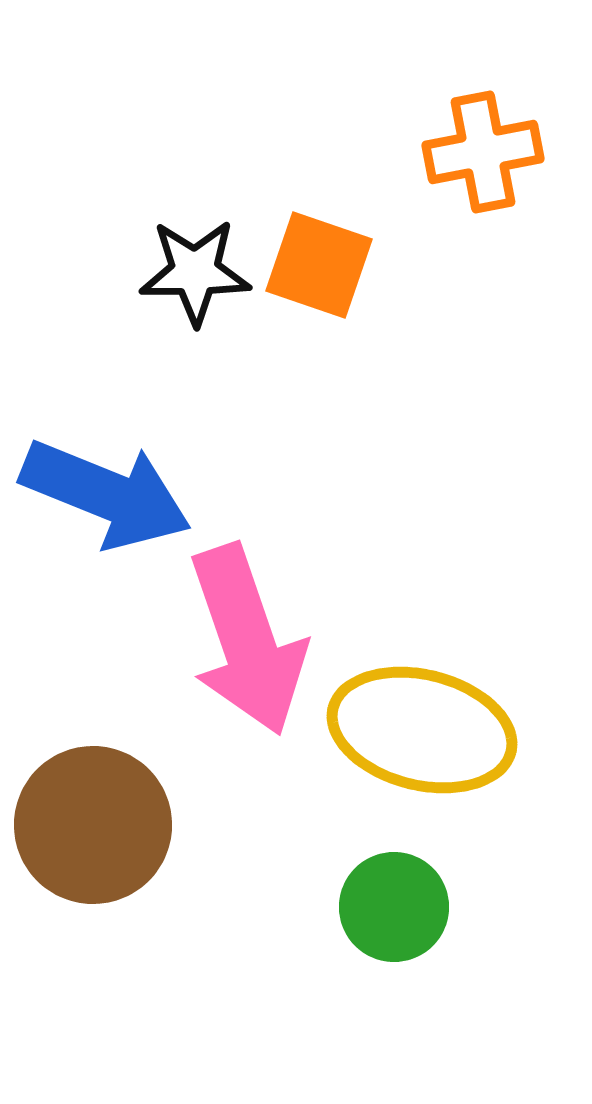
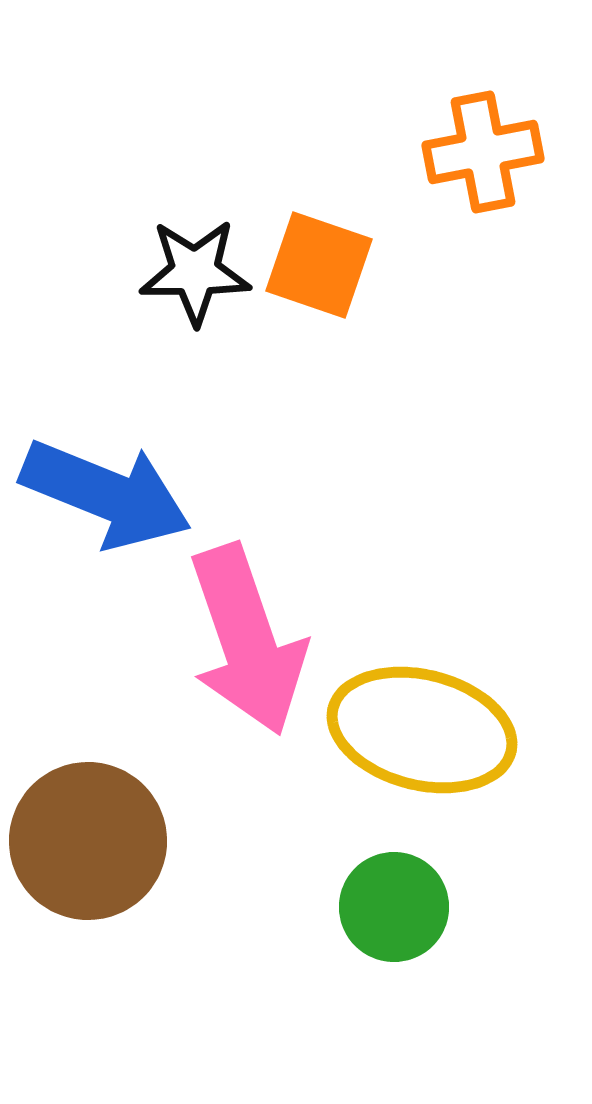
brown circle: moved 5 px left, 16 px down
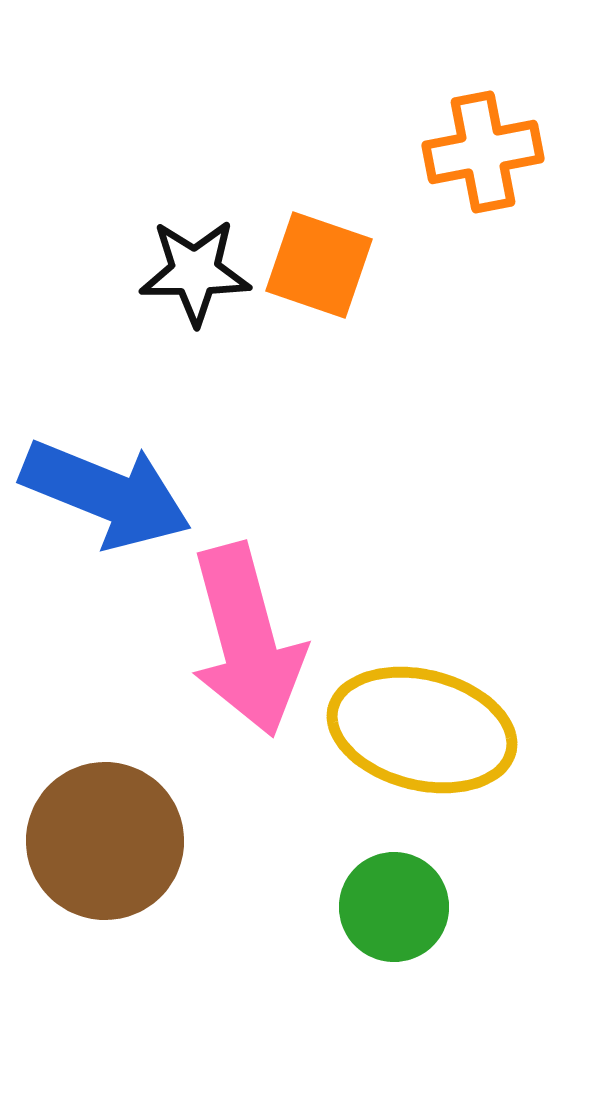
pink arrow: rotated 4 degrees clockwise
brown circle: moved 17 px right
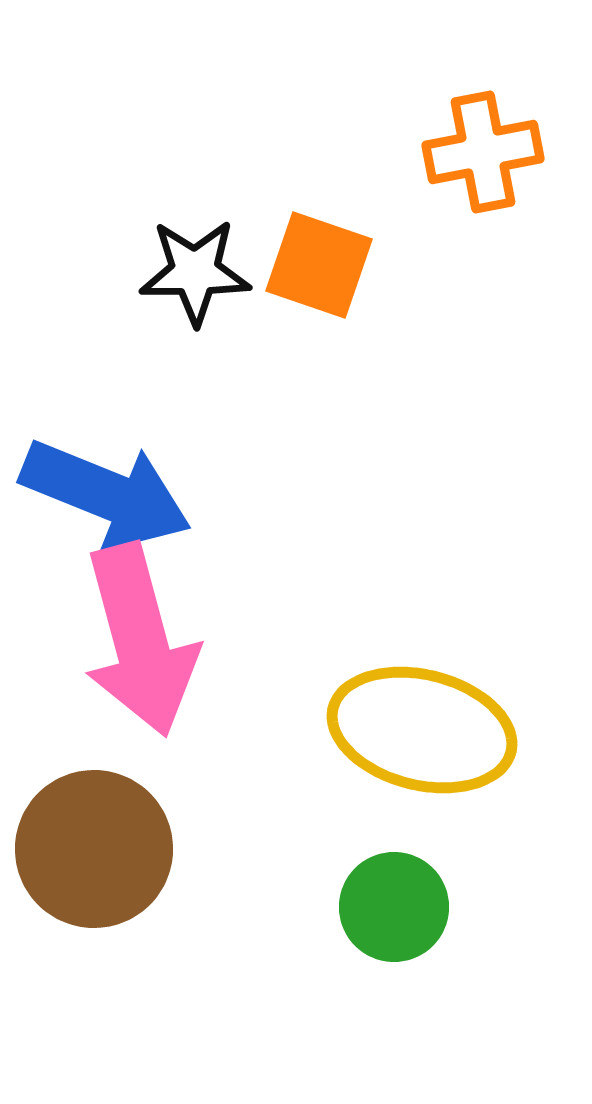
pink arrow: moved 107 px left
brown circle: moved 11 px left, 8 px down
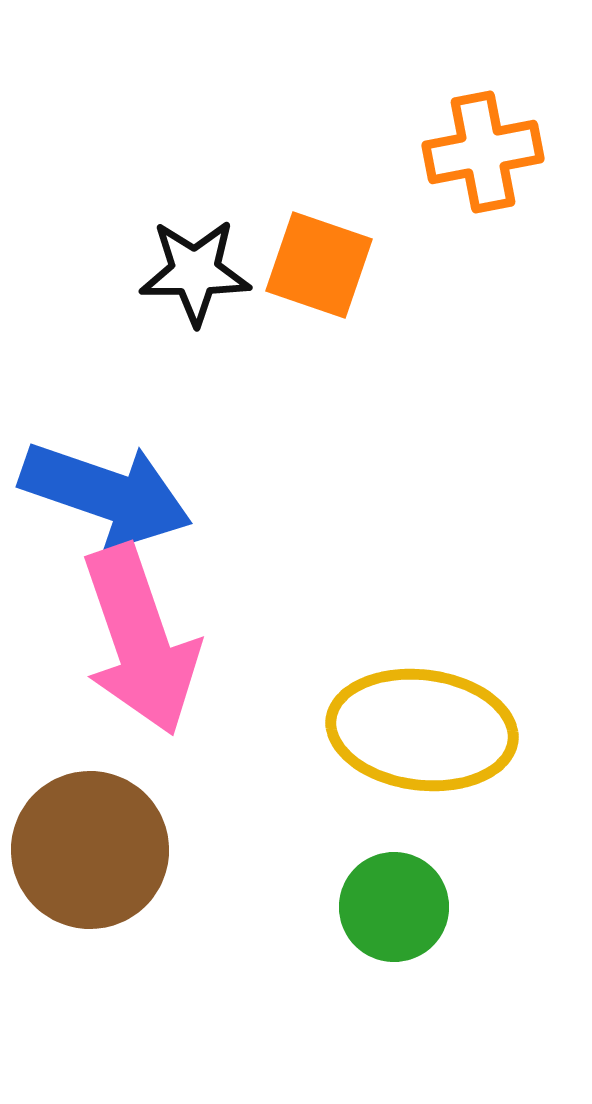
blue arrow: rotated 3 degrees counterclockwise
pink arrow: rotated 4 degrees counterclockwise
yellow ellipse: rotated 7 degrees counterclockwise
brown circle: moved 4 px left, 1 px down
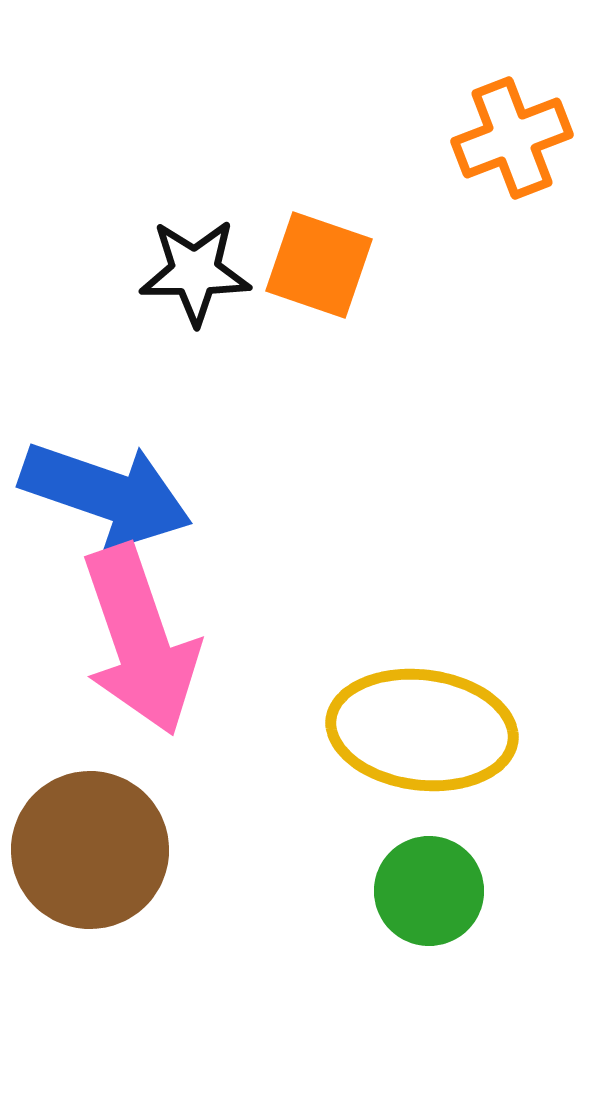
orange cross: moved 29 px right, 14 px up; rotated 10 degrees counterclockwise
green circle: moved 35 px right, 16 px up
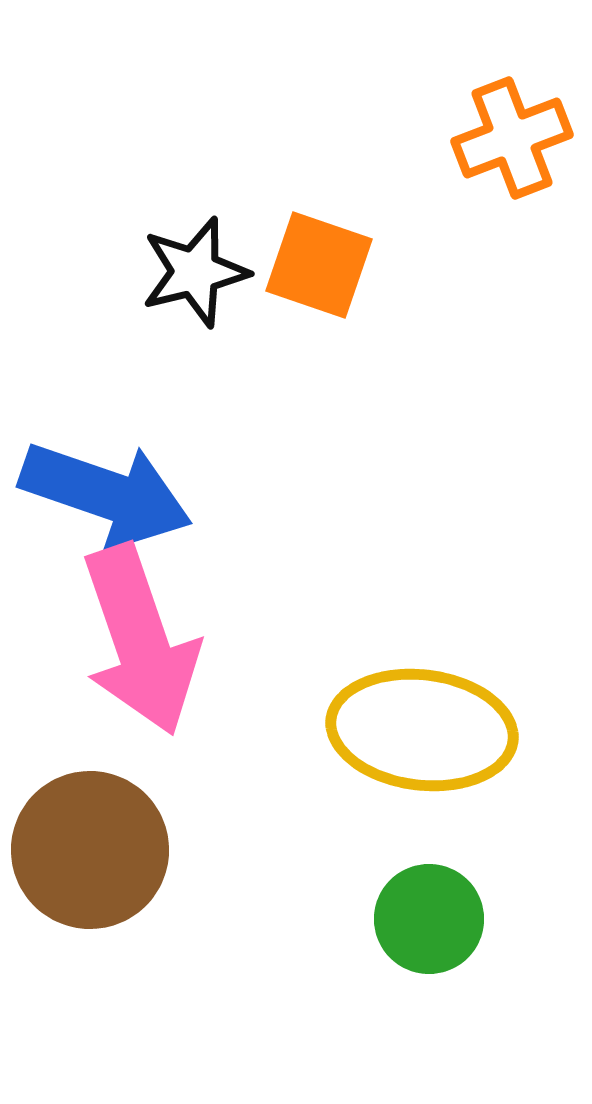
black star: rotated 14 degrees counterclockwise
green circle: moved 28 px down
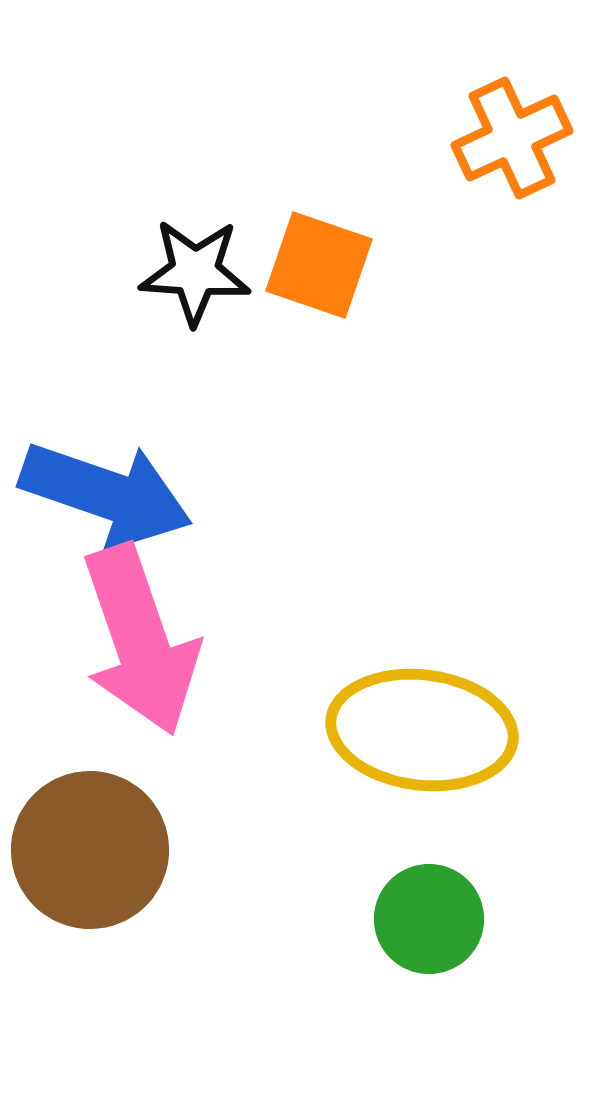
orange cross: rotated 4 degrees counterclockwise
black star: rotated 18 degrees clockwise
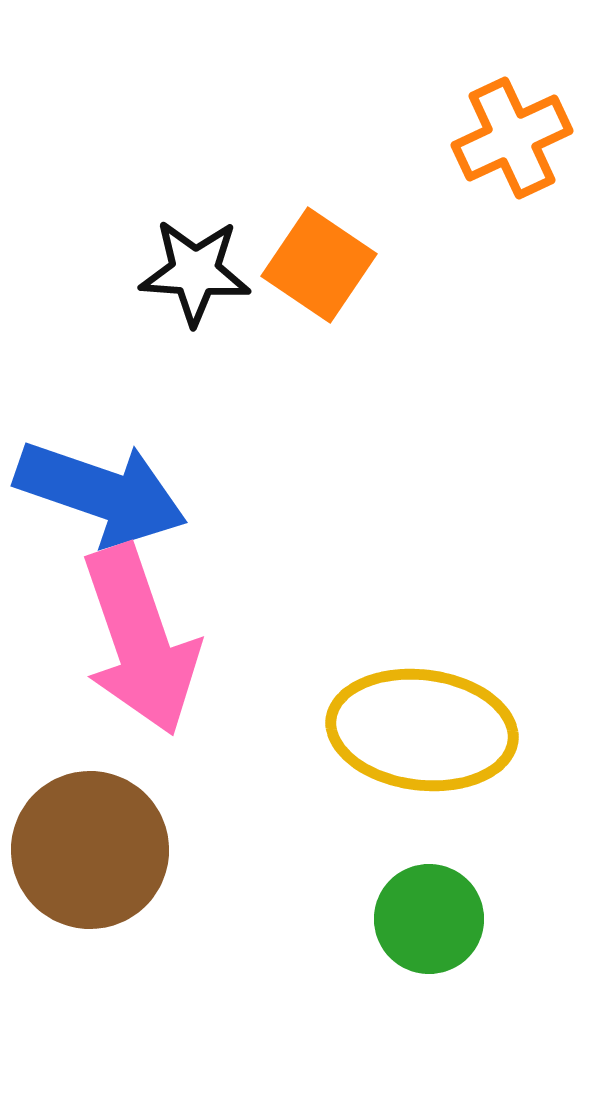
orange square: rotated 15 degrees clockwise
blue arrow: moved 5 px left, 1 px up
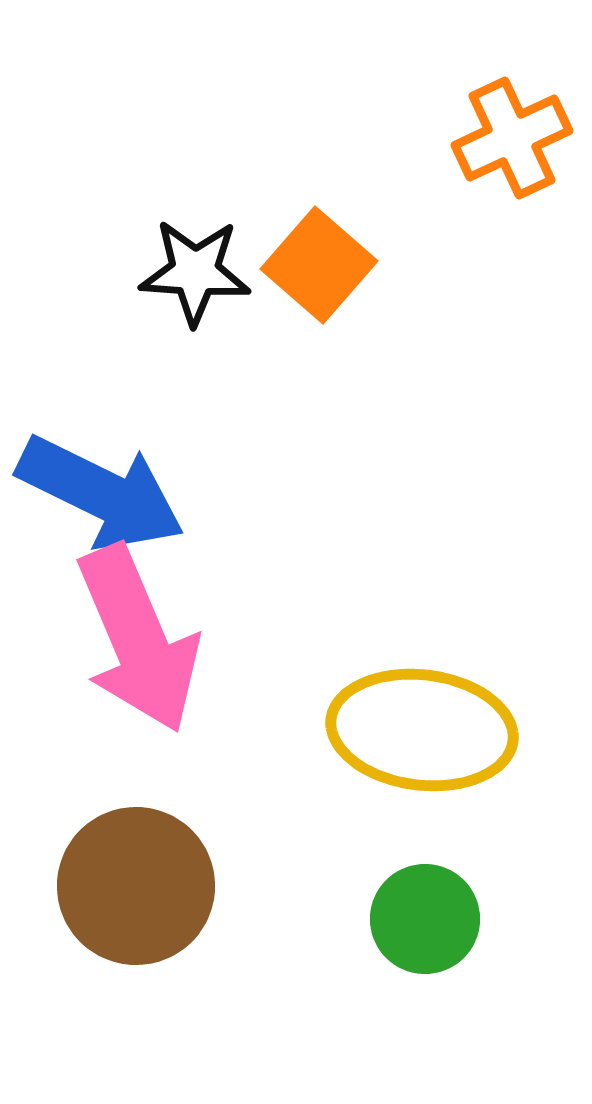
orange square: rotated 7 degrees clockwise
blue arrow: rotated 7 degrees clockwise
pink arrow: moved 2 px left, 1 px up; rotated 4 degrees counterclockwise
brown circle: moved 46 px right, 36 px down
green circle: moved 4 px left
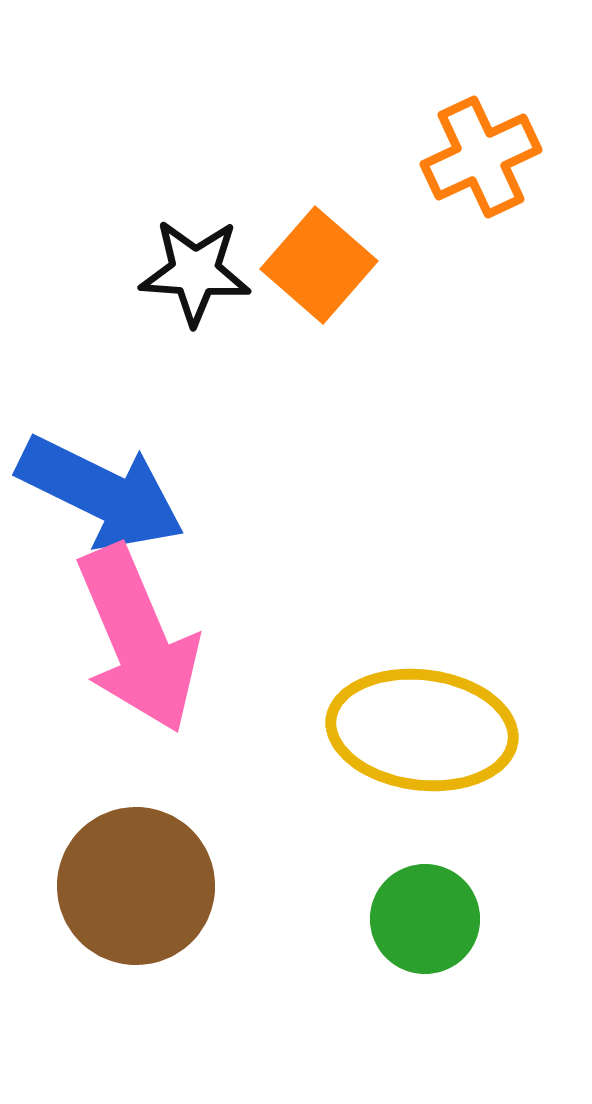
orange cross: moved 31 px left, 19 px down
